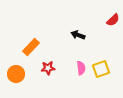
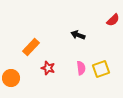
red star: rotated 24 degrees clockwise
orange circle: moved 5 px left, 4 px down
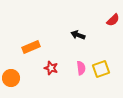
orange rectangle: rotated 24 degrees clockwise
red star: moved 3 px right
